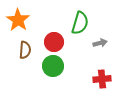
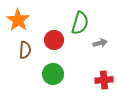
red circle: moved 2 px up
green circle: moved 8 px down
red cross: moved 2 px right, 1 px down
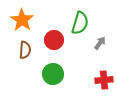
orange star: moved 4 px right
gray arrow: rotated 40 degrees counterclockwise
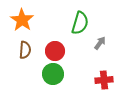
red circle: moved 1 px right, 11 px down
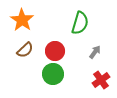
gray arrow: moved 5 px left, 9 px down
brown semicircle: rotated 42 degrees clockwise
red cross: moved 3 px left; rotated 30 degrees counterclockwise
